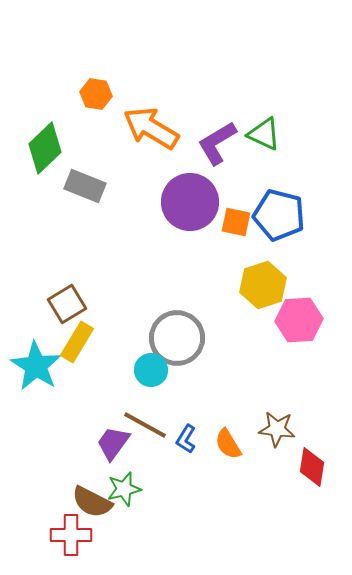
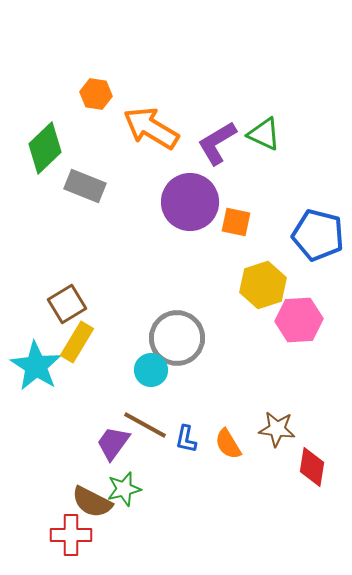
blue pentagon: moved 39 px right, 20 px down
blue L-shape: rotated 20 degrees counterclockwise
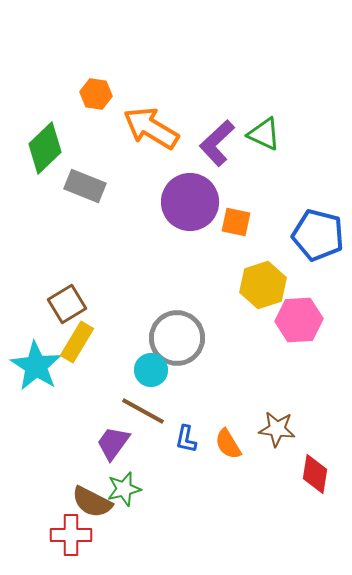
purple L-shape: rotated 12 degrees counterclockwise
brown line: moved 2 px left, 14 px up
red diamond: moved 3 px right, 7 px down
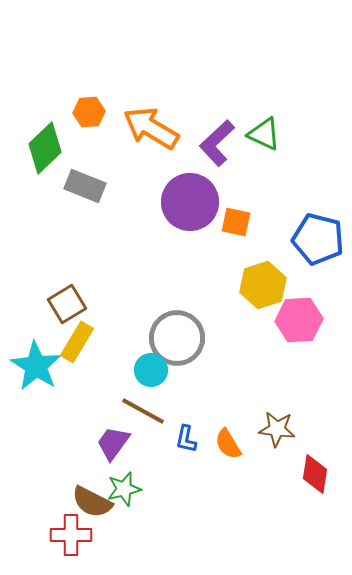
orange hexagon: moved 7 px left, 18 px down; rotated 12 degrees counterclockwise
blue pentagon: moved 4 px down
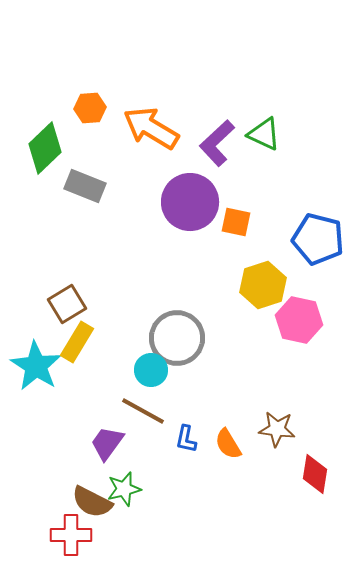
orange hexagon: moved 1 px right, 4 px up
pink hexagon: rotated 15 degrees clockwise
purple trapezoid: moved 6 px left
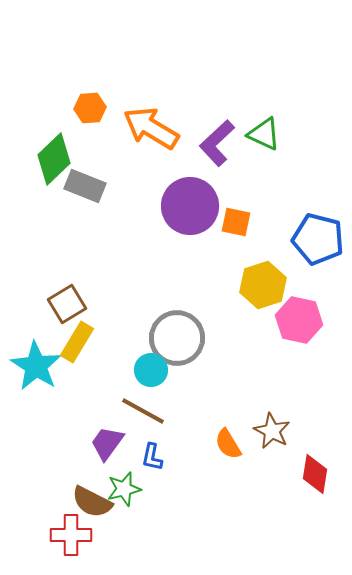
green diamond: moved 9 px right, 11 px down
purple circle: moved 4 px down
brown star: moved 5 px left, 2 px down; rotated 21 degrees clockwise
blue L-shape: moved 34 px left, 18 px down
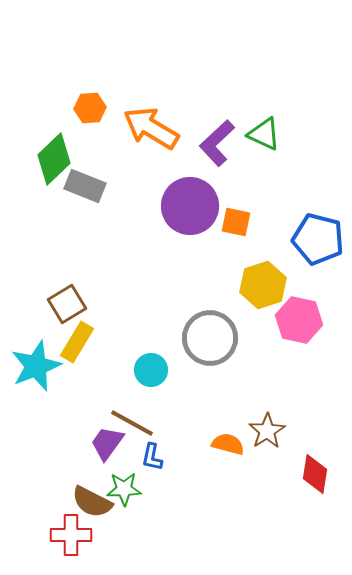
gray circle: moved 33 px right
cyan star: rotated 18 degrees clockwise
brown line: moved 11 px left, 12 px down
brown star: moved 5 px left; rotated 12 degrees clockwise
orange semicircle: rotated 136 degrees clockwise
green star: rotated 12 degrees clockwise
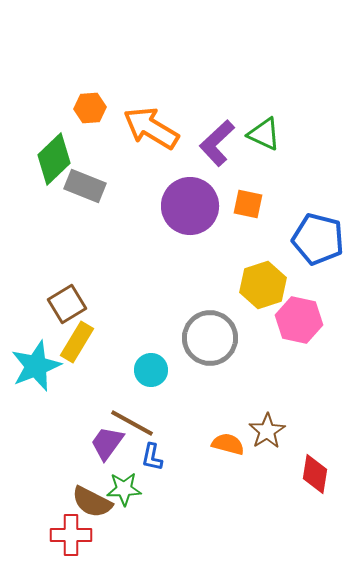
orange square: moved 12 px right, 18 px up
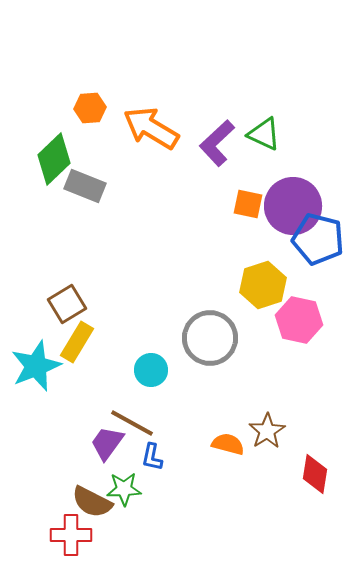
purple circle: moved 103 px right
